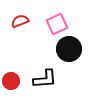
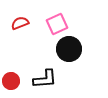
red semicircle: moved 2 px down
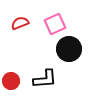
pink square: moved 2 px left
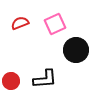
black circle: moved 7 px right, 1 px down
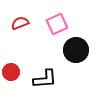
pink square: moved 2 px right
red circle: moved 9 px up
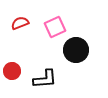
pink square: moved 2 px left, 3 px down
red circle: moved 1 px right, 1 px up
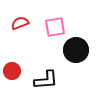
pink square: rotated 15 degrees clockwise
black L-shape: moved 1 px right, 1 px down
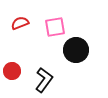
black L-shape: moved 2 px left; rotated 50 degrees counterclockwise
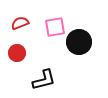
black circle: moved 3 px right, 8 px up
red circle: moved 5 px right, 18 px up
black L-shape: rotated 40 degrees clockwise
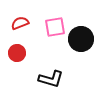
black circle: moved 2 px right, 3 px up
black L-shape: moved 7 px right, 1 px up; rotated 30 degrees clockwise
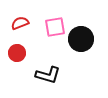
black L-shape: moved 3 px left, 4 px up
